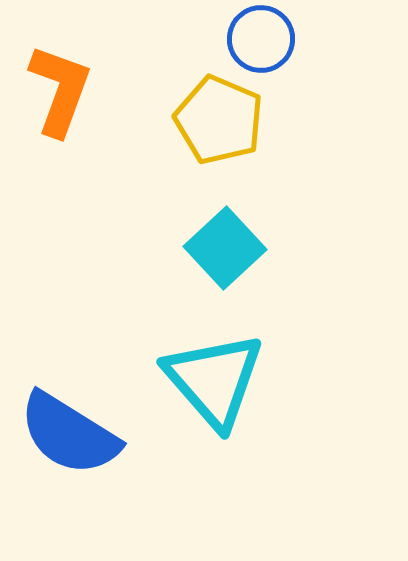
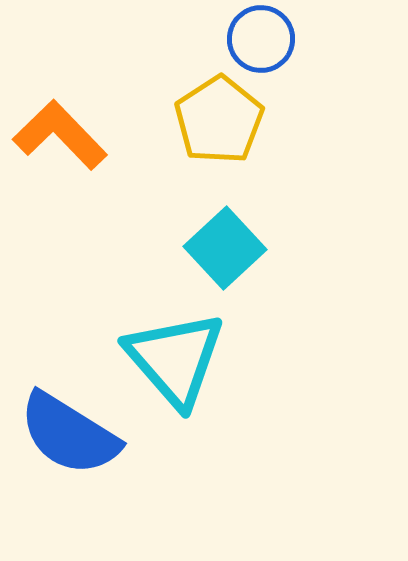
orange L-shape: moved 45 px down; rotated 64 degrees counterclockwise
yellow pentagon: rotated 16 degrees clockwise
cyan triangle: moved 39 px left, 21 px up
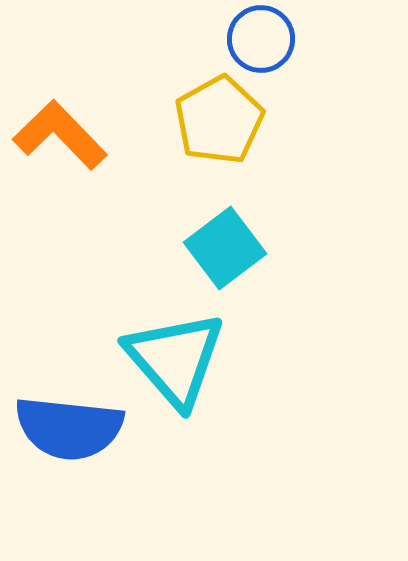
yellow pentagon: rotated 4 degrees clockwise
cyan square: rotated 6 degrees clockwise
blue semicircle: moved 6 px up; rotated 26 degrees counterclockwise
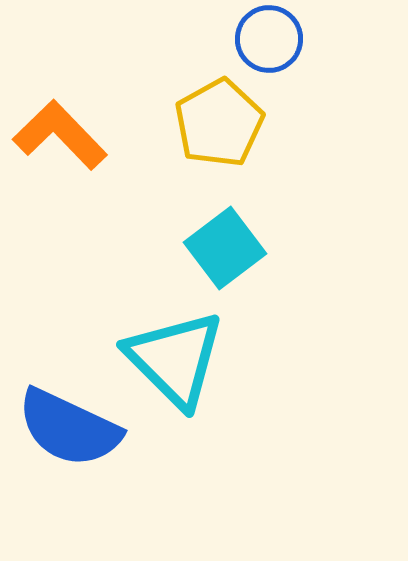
blue circle: moved 8 px right
yellow pentagon: moved 3 px down
cyan triangle: rotated 4 degrees counterclockwise
blue semicircle: rotated 19 degrees clockwise
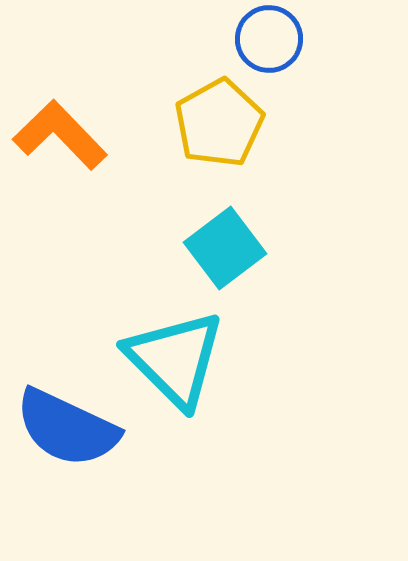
blue semicircle: moved 2 px left
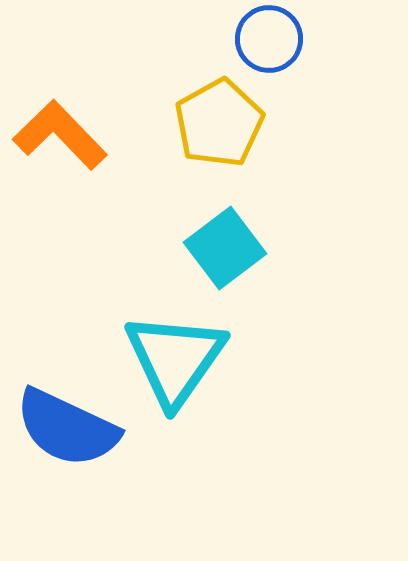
cyan triangle: rotated 20 degrees clockwise
